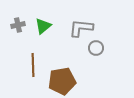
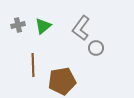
gray L-shape: rotated 60 degrees counterclockwise
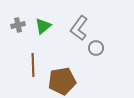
gray L-shape: moved 2 px left
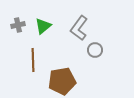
gray circle: moved 1 px left, 2 px down
brown line: moved 5 px up
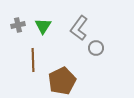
green triangle: rotated 18 degrees counterclockwise
gray circle: moved 1 px right, 2 px up
brown pentagon: rotated 16 degrees counterclockwise
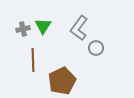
gray cross: moved 5 px right, 4 px down
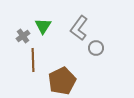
gray cross: moved 7 px down; rotated 24 degrees counterclockwise
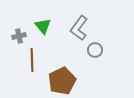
green triangle: rotated 12 degrees counterclockwise
gray cross: moved 4 px left; rotated 24 degrees clockwise
gray circle: moved 1 px left, 2 px down
brown line: moved 1 px left
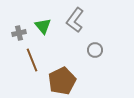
gray L-shape: moved 4 px left, 8 px up
gray cross: moved 3 px up
brown line: rotated 20 degrees counterclockwise
